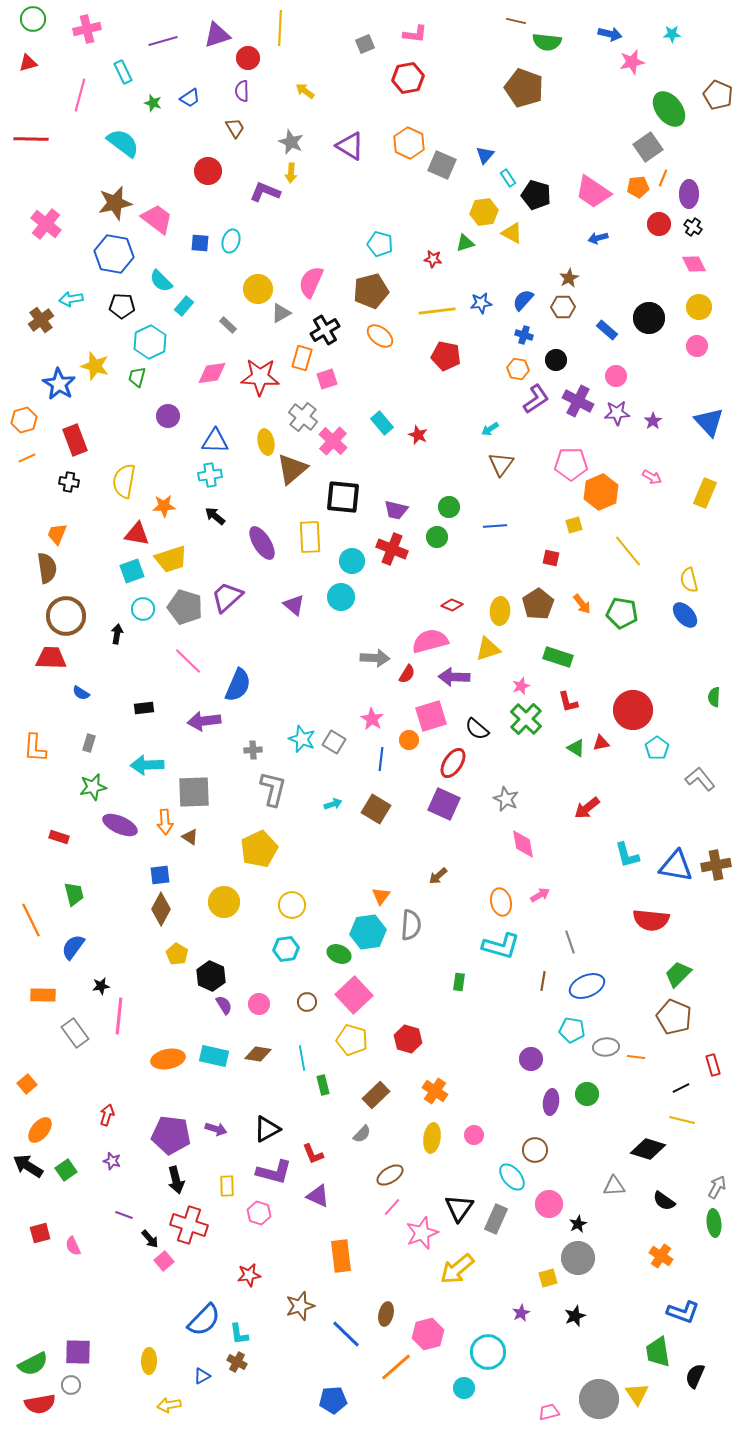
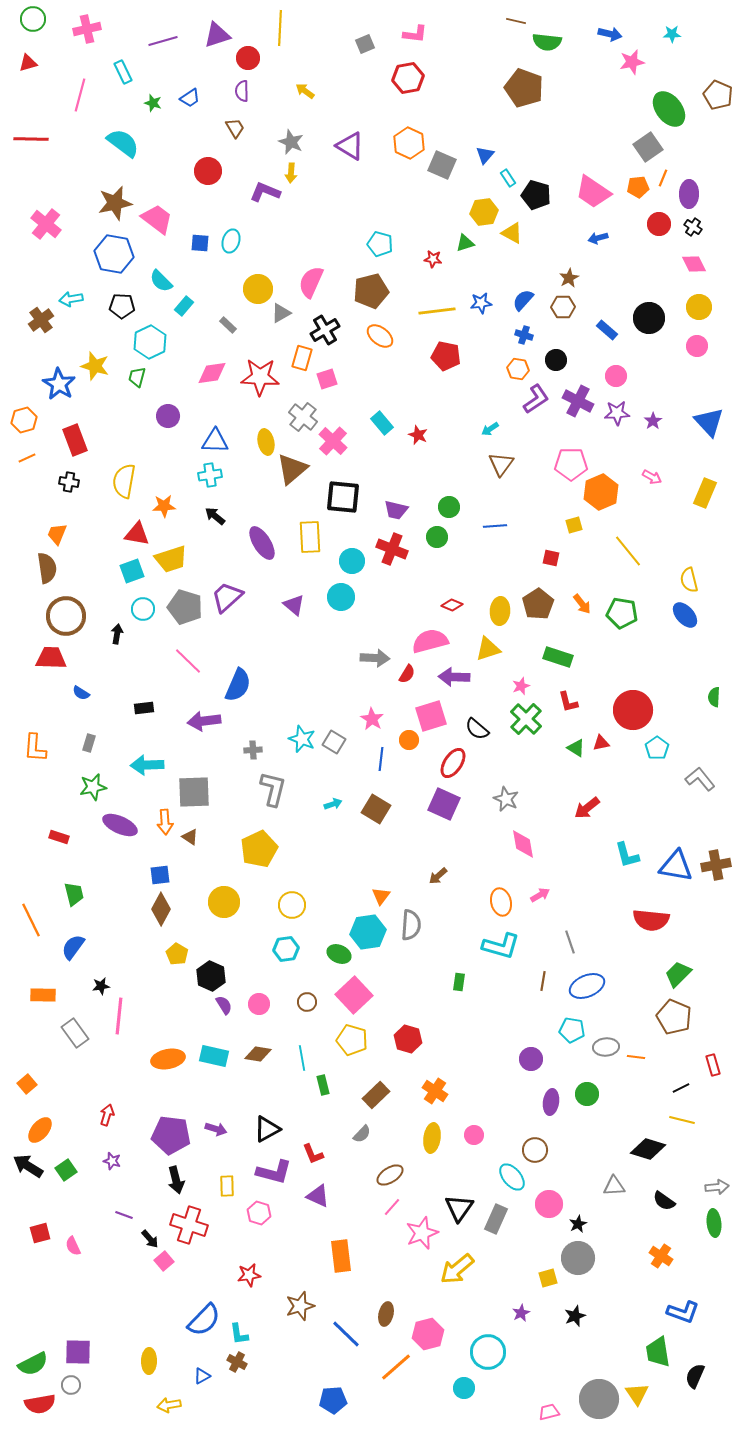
gray arrow at (717, 1187): rotated 55 degrees clockwise
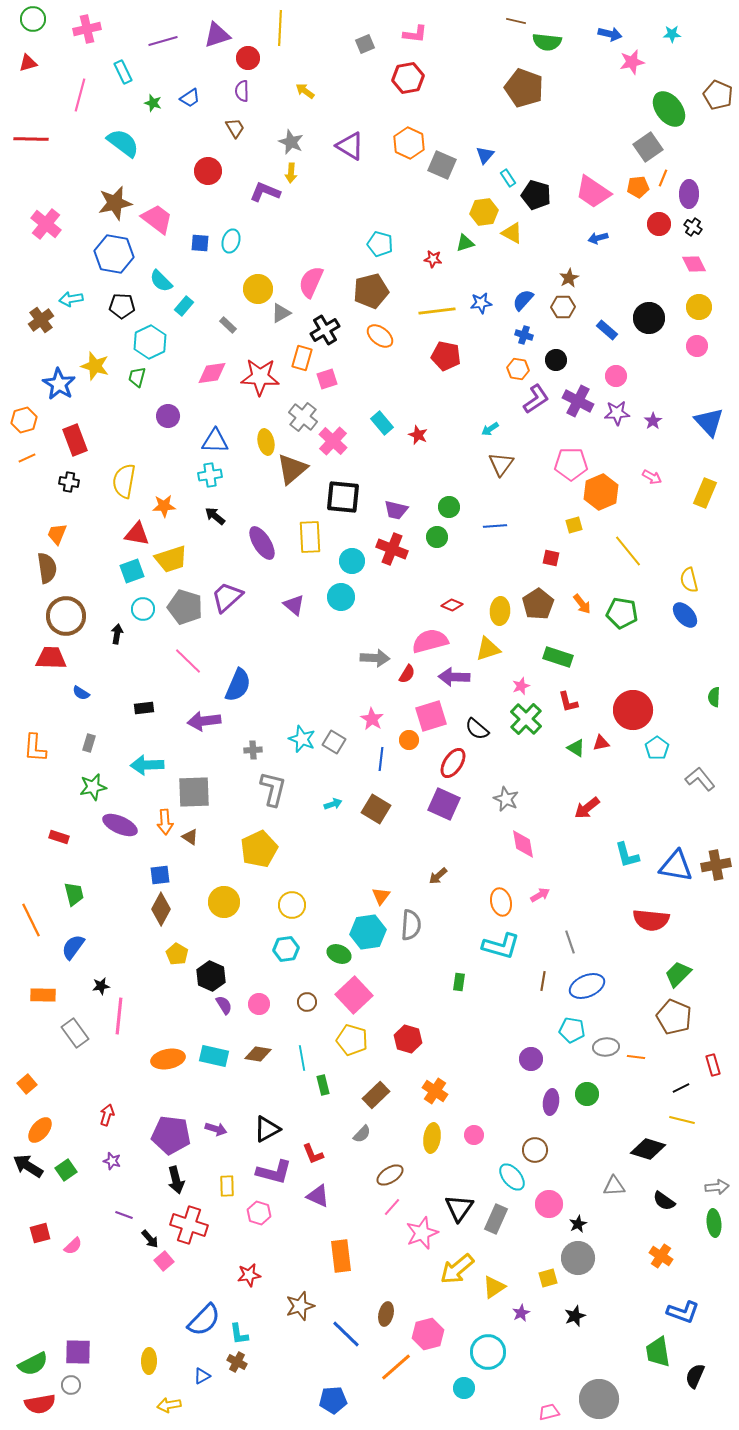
pink semicircle at (73, 1246): rotated 108 degrees counterclockwise
yellow triangle at (637, 1394): moved 143 px left, 107 px up; rotated 30 degrees clockwise
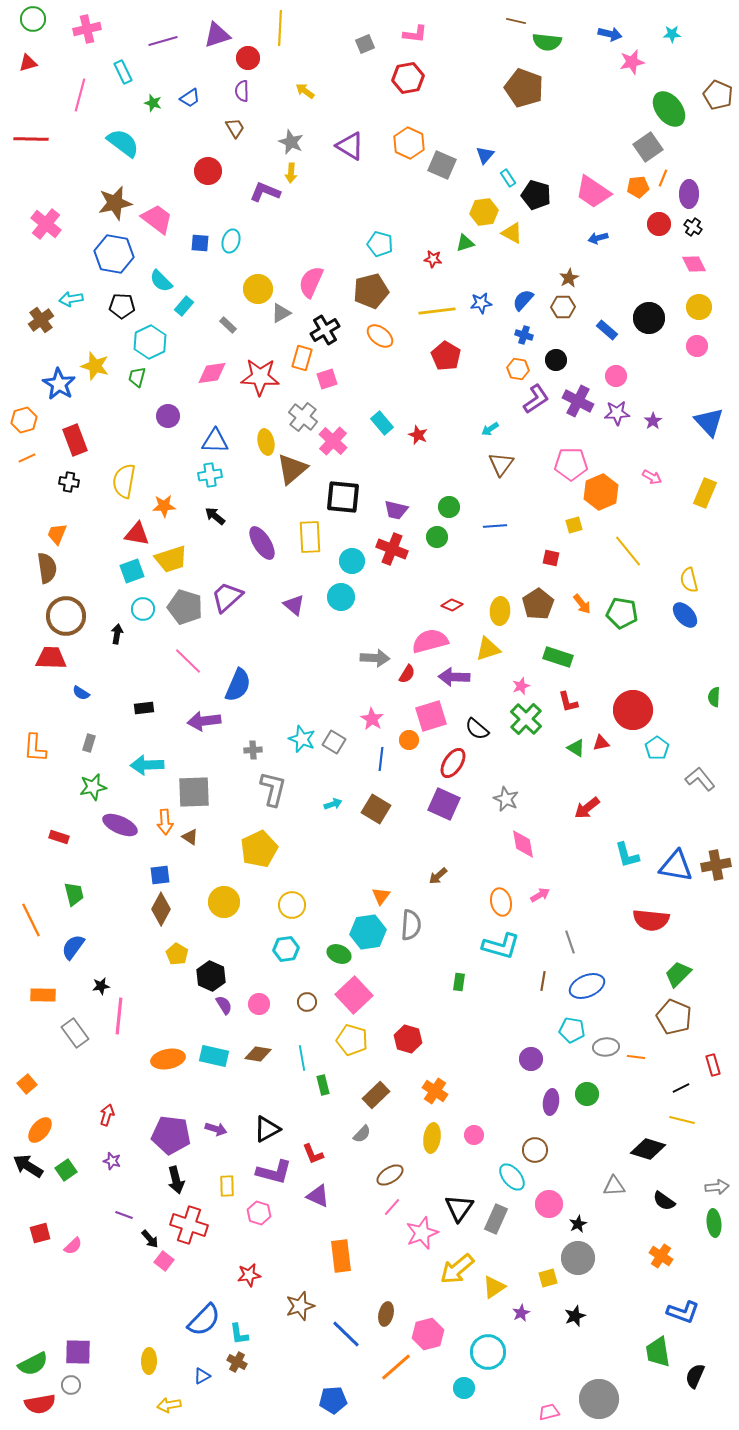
red pentagon at (446, 356): rotated 20 degrees clockwise
pink square at (164, 1261): rotated 12 degrees counterclockwise
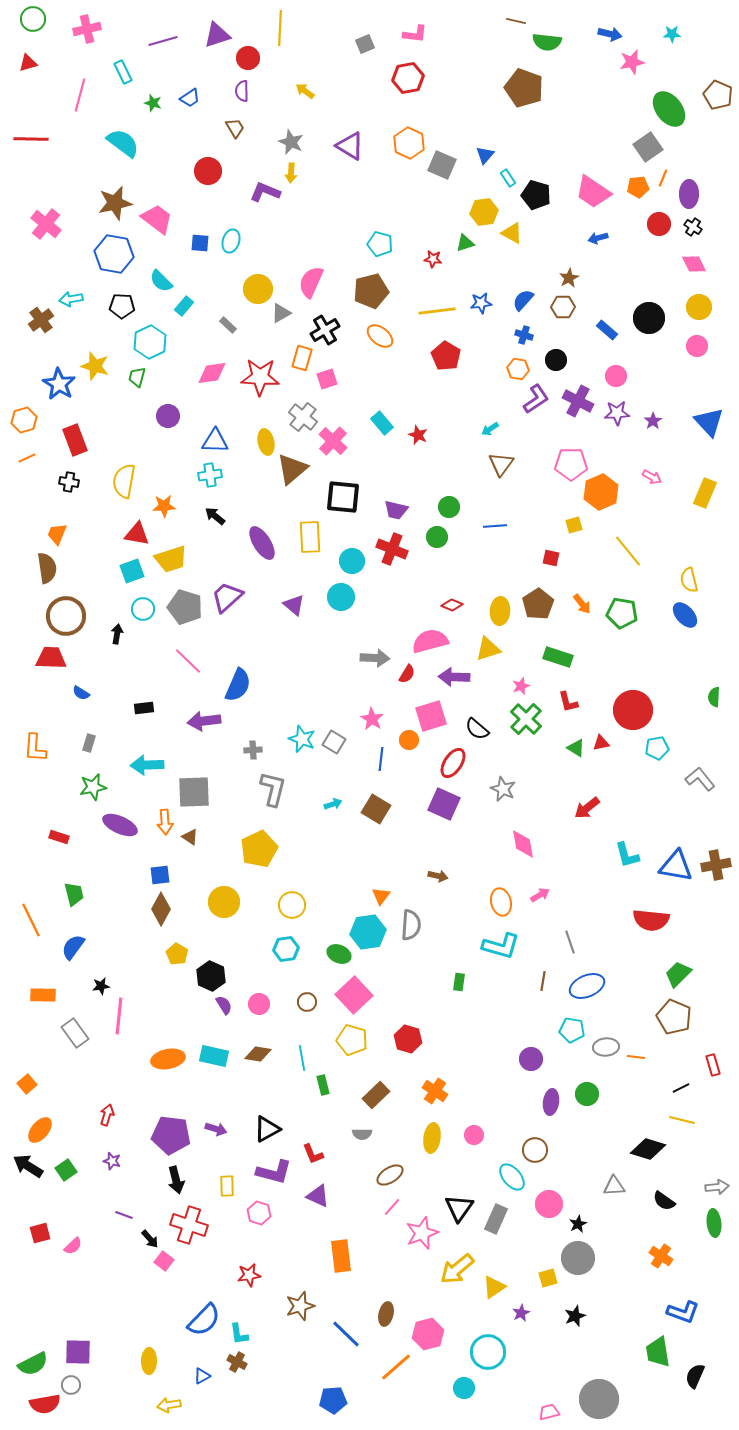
cyan pentagon at (657, 748): rotated 25 degrees clockwise
gray star at (506, 799): moved 3 px left, 10 px up
brown arrow at (438, 876): rotated 126 degrees counterclockwise
gray semicircle at (362, 1134): rotated 48 degrees clockwise
red semicircle at (40, 1404): moved 5 px right
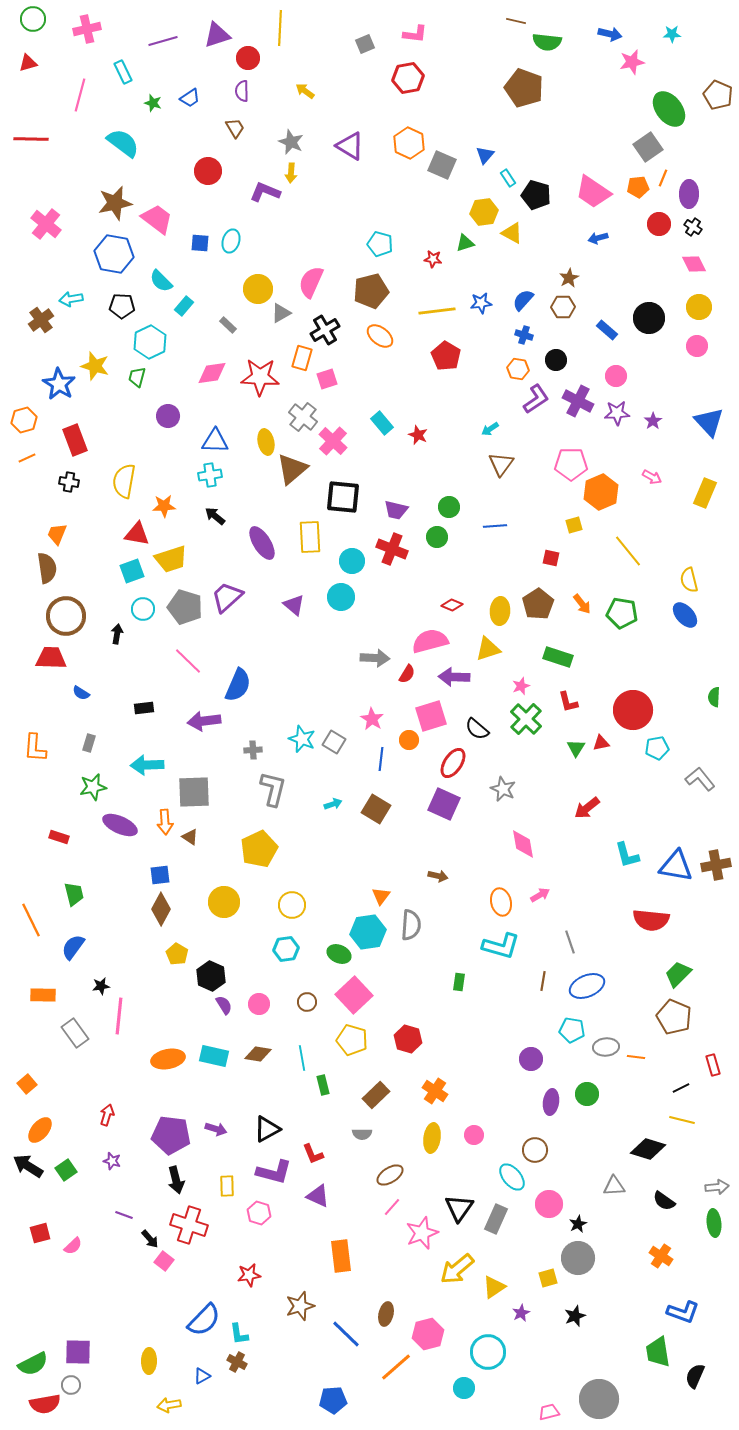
green triangle at (576, 748): rotated 30 degrees clockwise
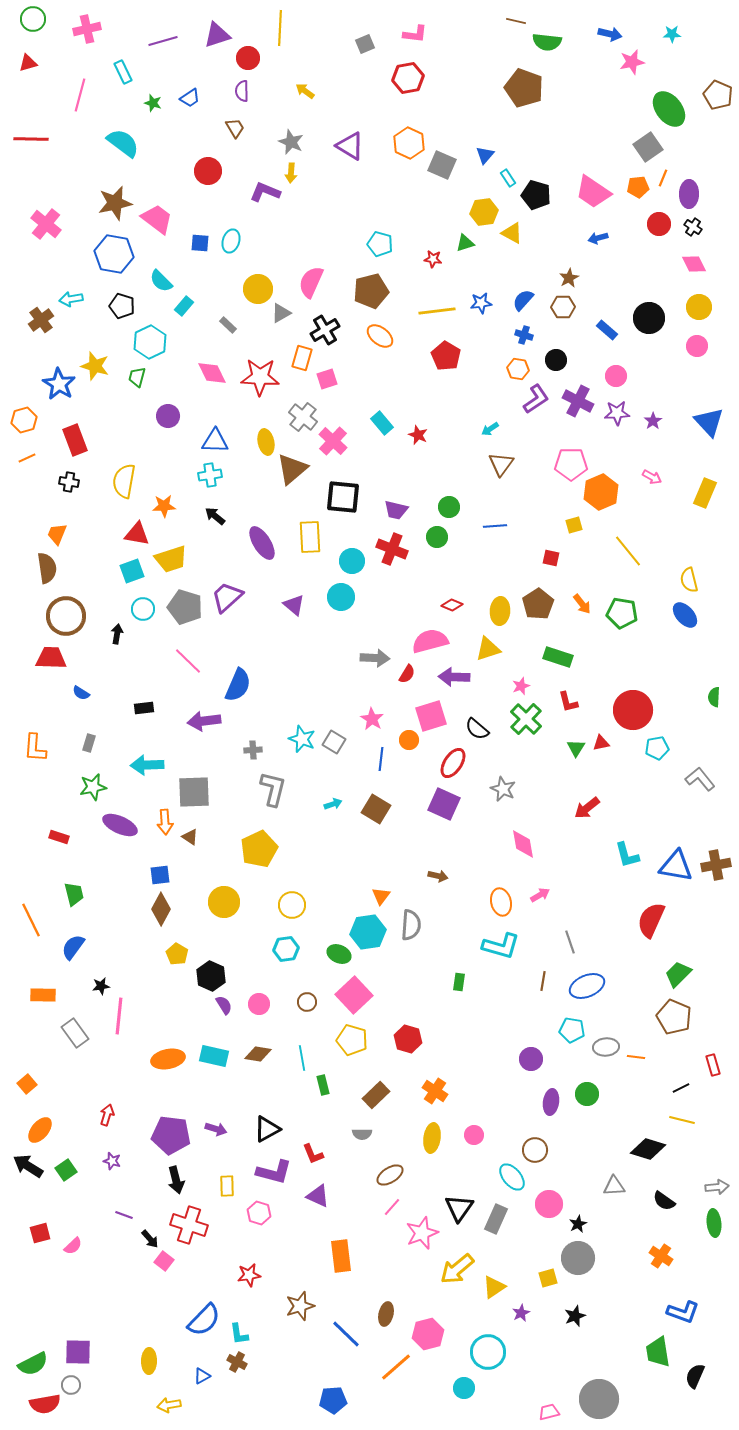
black pentagon at (122, 306): rotated 15 degrees clockwise
pink diamond at (212, 373): rotated 72 degrees clockwise
red semicircle at (651, 920): rotated 108 degrees clockwise
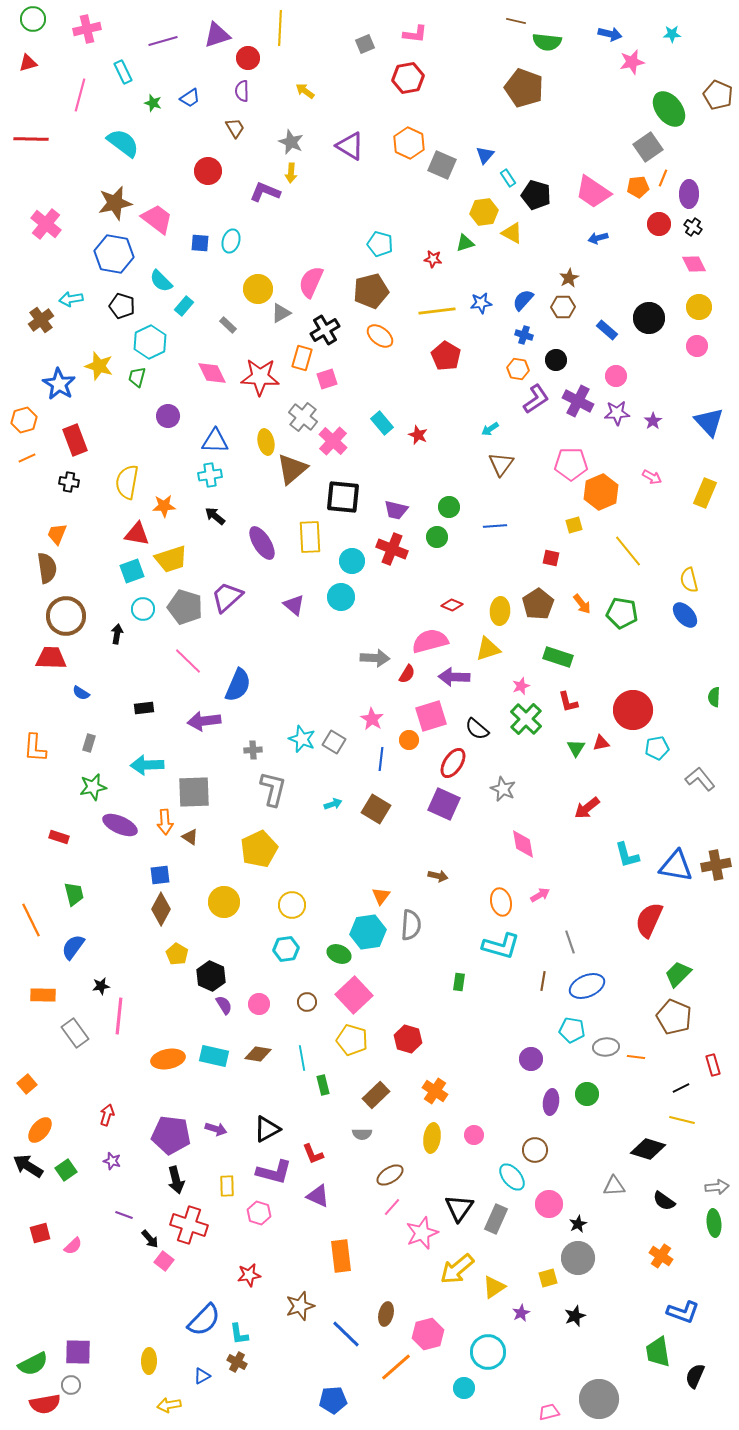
yellow star at (95, 366): moved 4 px right
yellow semicircle at (124, 481): moved 3 px right, 1 px down
red semicircle at (651, 920): moved 2 px left
